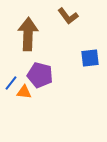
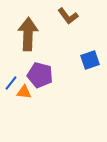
blue square: moved 2 px down; rotated 12 degrees counterclockwise
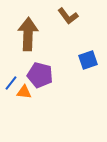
blue square: moved 2 px left
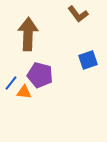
brown L-shape: moved 10 px right, 2 px up
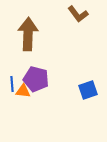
blue square: moved 30 px down
purple pentagon: moved 4 px left, 4 px down
blue line: moved 1 px right, 1 px down; rotated 42 degrees counterclockwise
orange triangle: moved 1 px left, 1 px up
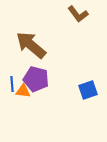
brown arrow: moved 3 px right, 11 px down; rotated 52 degrees counterclockwise
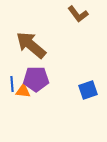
purple pentagon: rotated 15 degrees counterclockwise
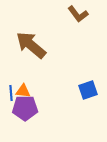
purple pentagon: moved 11 px left, 29 px down
blue line: moved 1 px left, 9 px down
